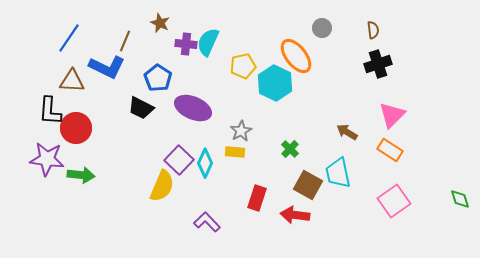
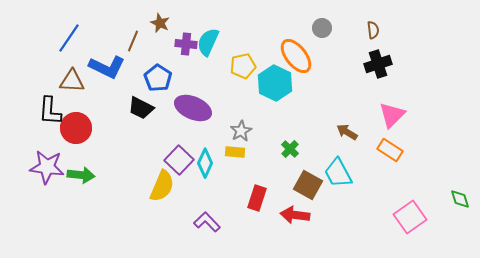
brown line: moved 8 px right
purple star: moved 8 px down
cyan trapezoid: rotated 16 degrees counterclockwise
pink square: moved 16 px right, 16 px down
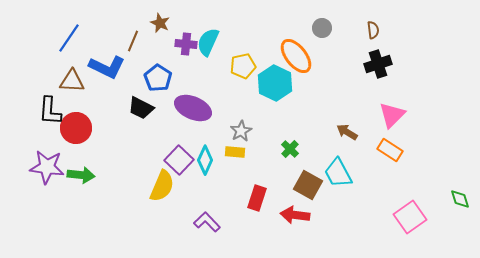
cyan diamond: moved 3 px up
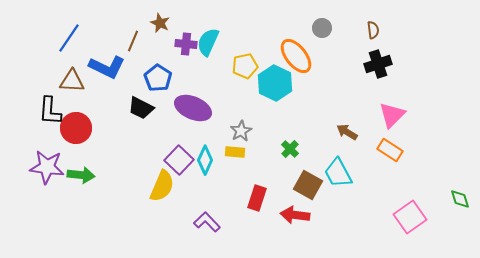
yellow pentagon: moved 2 px right
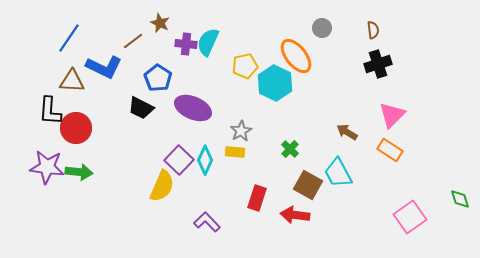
brown line: rotated 30 degrees clockwise
blue L-shape: moved 3 px left
green arrow: moved 2 px left, 3 px up
